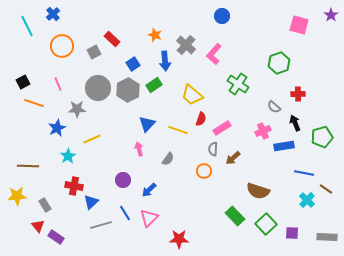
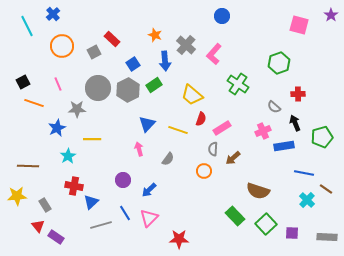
yellow line at (92, 139): rotated 24 degrees clockwise
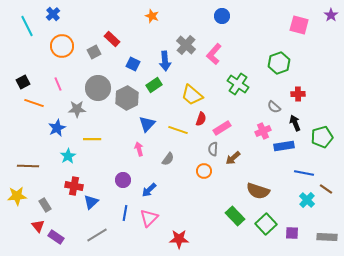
orange star at (155, 35): moved 3 px left, 19 px up
blue square at (133, 64): rotated 32 degrees counterclockwise
gray hexagon at (128, 90): moved 1 px left, 8 px down
blue line at (125, 213): rotated 42 degrees clockwise
gray line at (101, 225): moved 4 px left, 10 px down; rotated 15 degrees counterclockwise
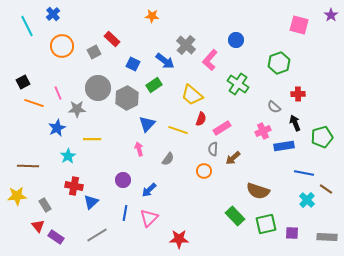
orange star at (152, 16): rotated 16 degrees counterclockwise
blue circle at (222, 16): moved 14 px right, 24 px down
pink L-shape at (214, 54): moved 4 px left, 6 px down
blue arrow at (165, 61): rotated 48 degrees counterclockwise
pink line at (58, 84): moved 9 px down
green square at (266, 224): rotated 30 degrees clockwise
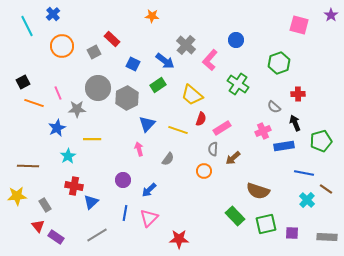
green rectangle at (154, 85): moved 4 px right
green pentagon at (322, 137): moved 1 px left, 4 px down
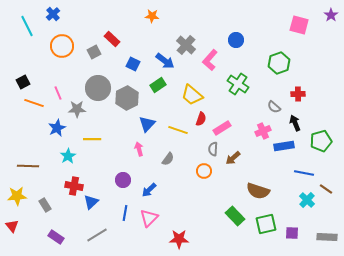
red triangle at (38, 226): moved 26 px left
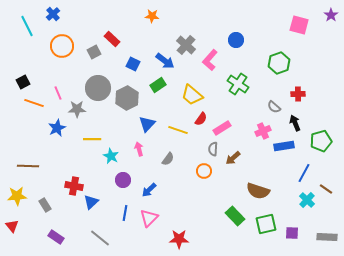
red semicircle at (201, 119): rotated 16 degrees clockwise
cyan star at (68, 156): moved 43 px right; rotated 14 degrees counterclockwise
blue line at (304, 173): rotated 72 degrees counterclockwise
gray line at (97, 235): moved 3 px right, 3 px down; rotated 70 degrees clockwise
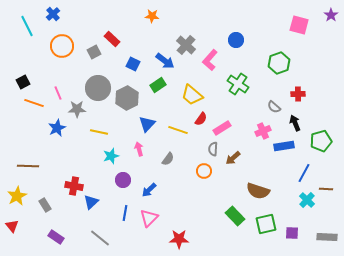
yellow line at (92, 139): moved 7 px right, 7 px up; rotated 12 degrees clockwise
cyan star at (111, 156): rotated 28 degrees clockwise
brown line at (326, 189): rotated 32 degrees counterclockwise
yellow star at (17, 196): rotated 24 degrees counterclockwise
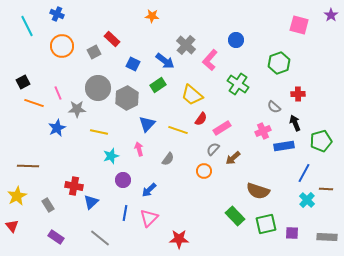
blue cross at (53, 14): moved 4 px right; rotated 24 degrees counterclockwise
gray semicircle at (213, 149): rotated 40 degrees clockwise
gray rectangle at (45, 205): moved 3 px right
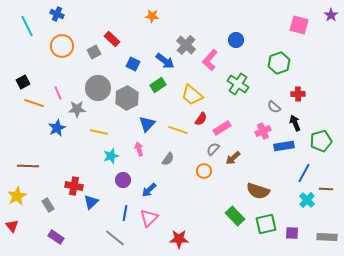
gray line at (100, 238): moved 15 px right
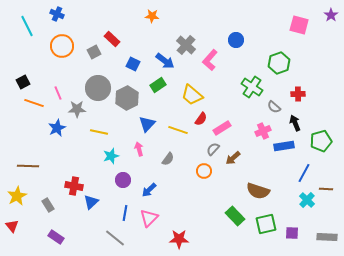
green cross at (238, 84): moved 14 px right, 3 px down
